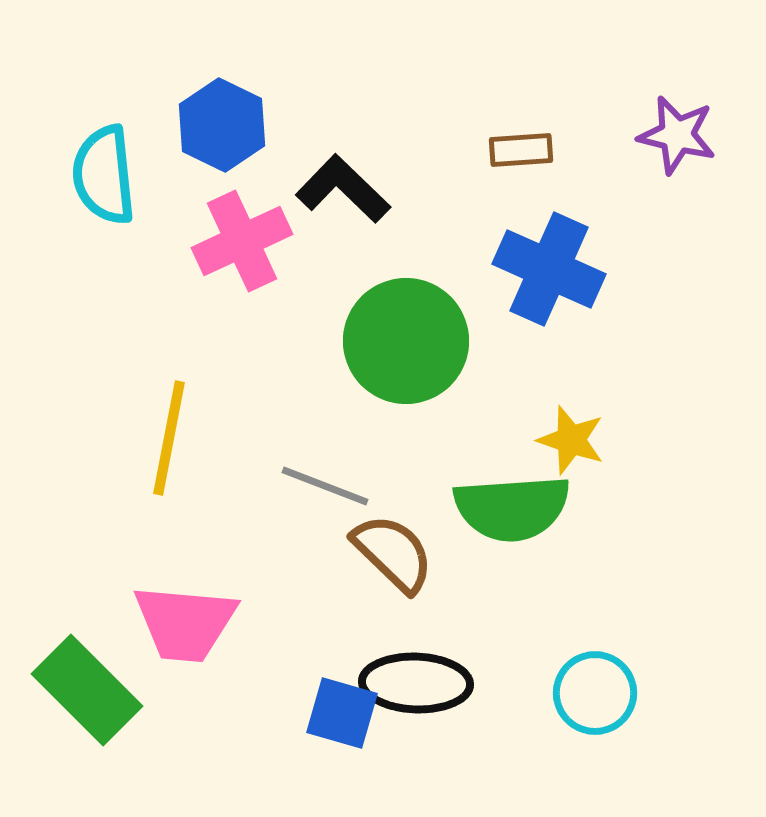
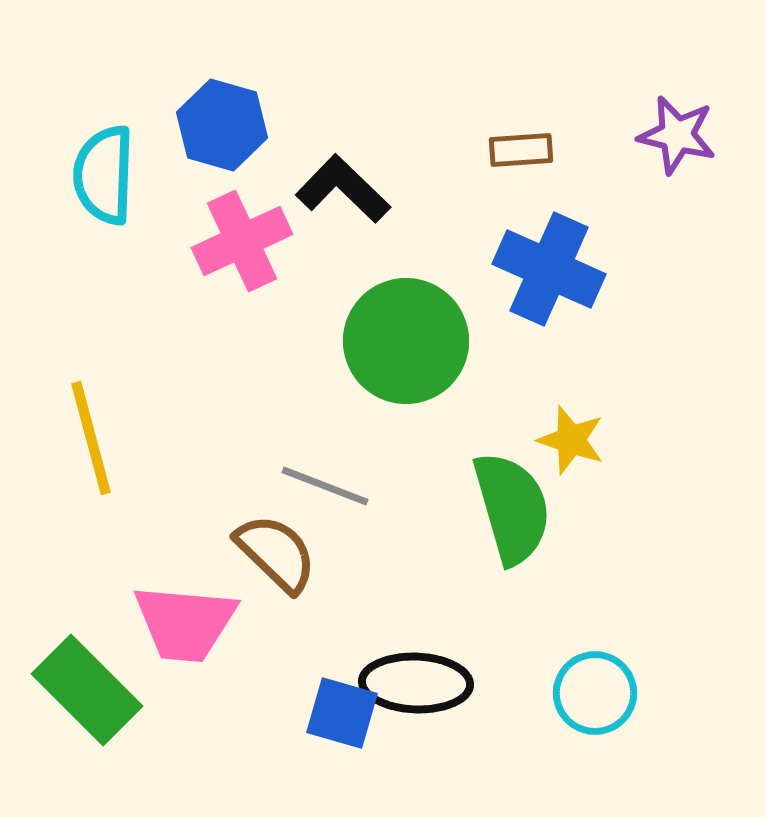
blue hexagon: rotated 10 degrees counterclockwise
cyan semicircle: rotated 8 degrees clockwise
yellow line: moved 78 px left; rotated 26 degrees counterclockwise
green semicircle: rotated 102 degrees counterclockwise
brown semicircle: moved 117 px left
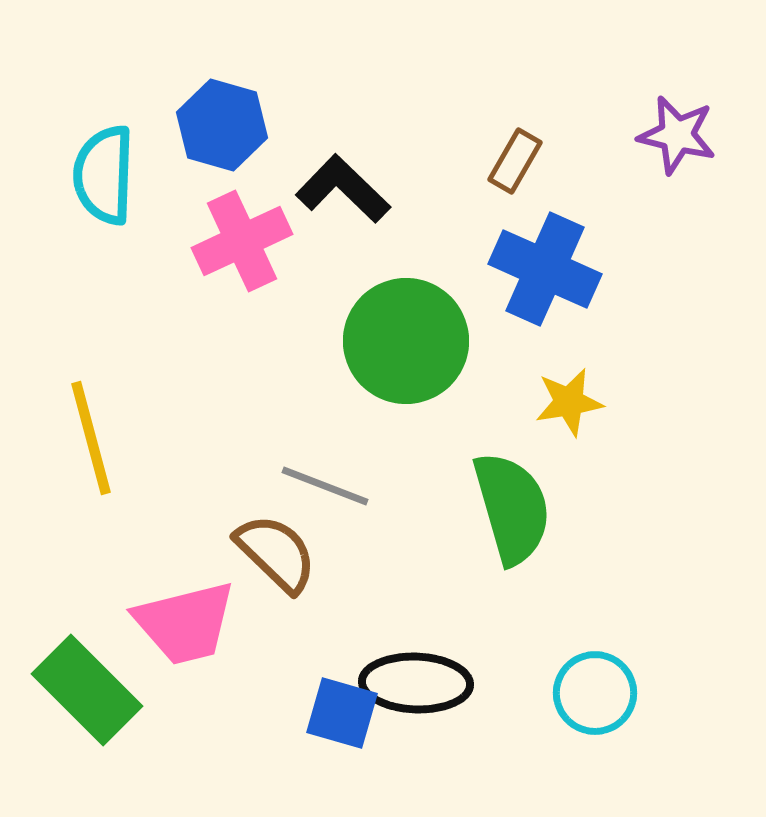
brown rectangle: moved 6 px left, 11 px down; rotated 56 degrees counterclockwise
blue cross: moved 4 px left
yellow star: moved 2 px left, 38 px up; rotated 28 degrees counterclockwise
pink trapezoid: rotated 19 degrees counterclockwise
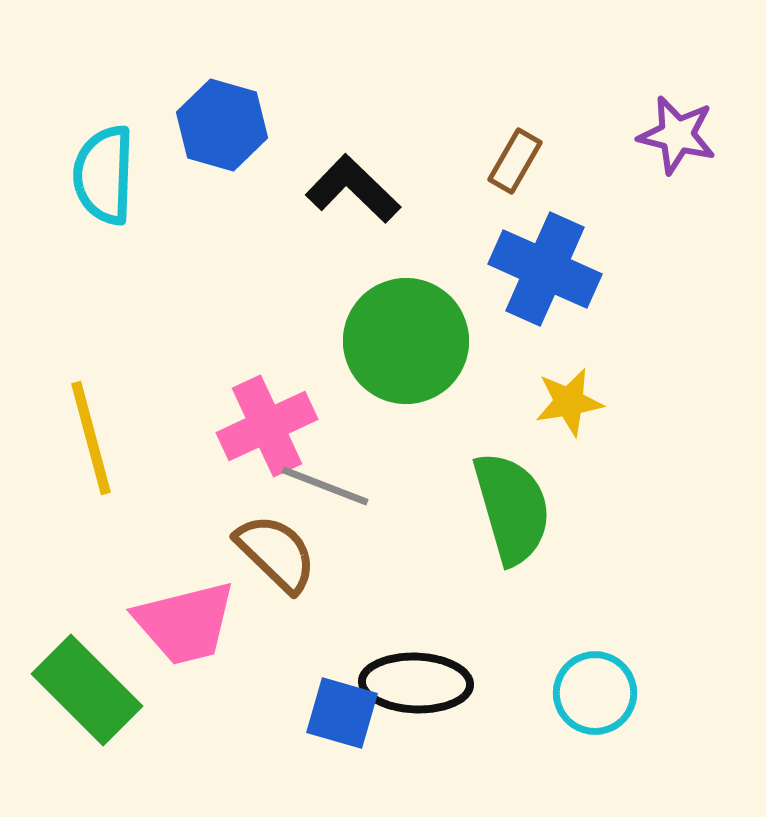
black L-shape: moved 10 px right
pink cross: moved 25 px right, 185 px down
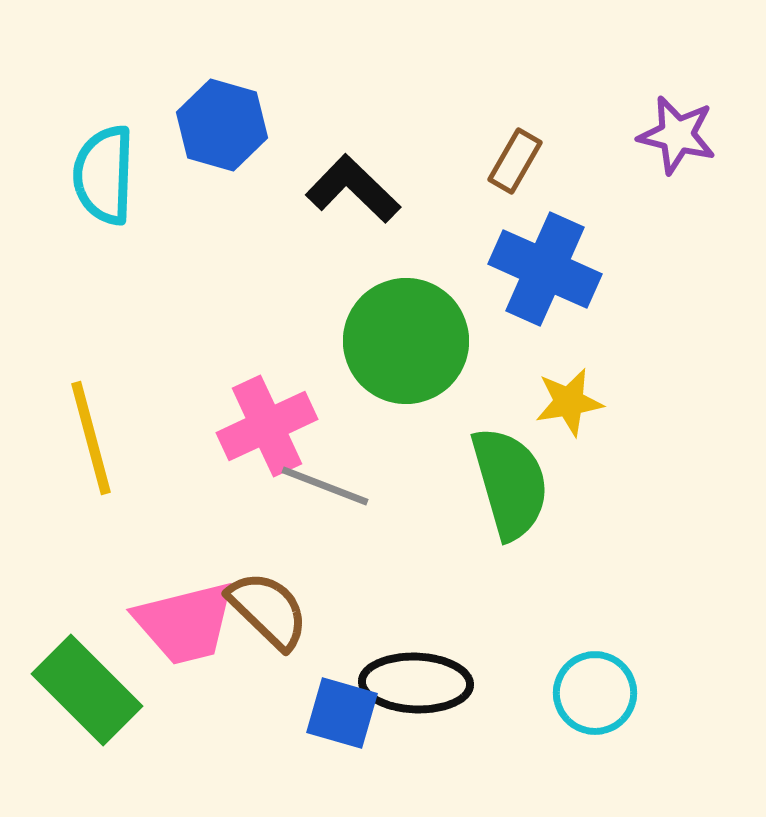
green semicircle: moved 2 px left, 25 px up
brown semicircle: moved 8 px left, 57 px down
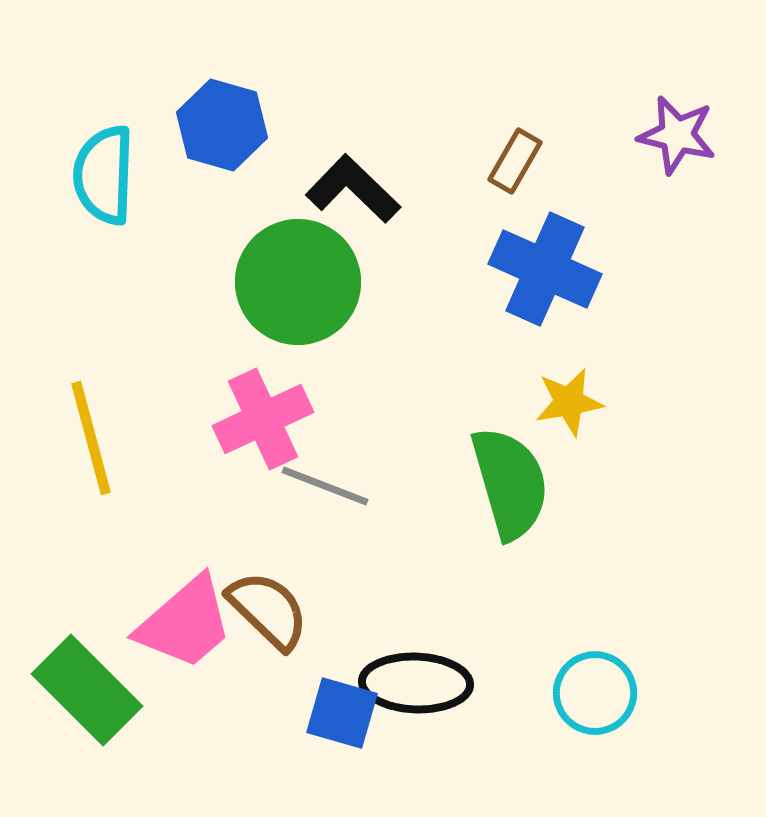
green circle: moved 108 px left, 59 px up
pink cross: moved 4 px left, 7 px up
pink trapezoid: rotated 27 degrees counterclockwise
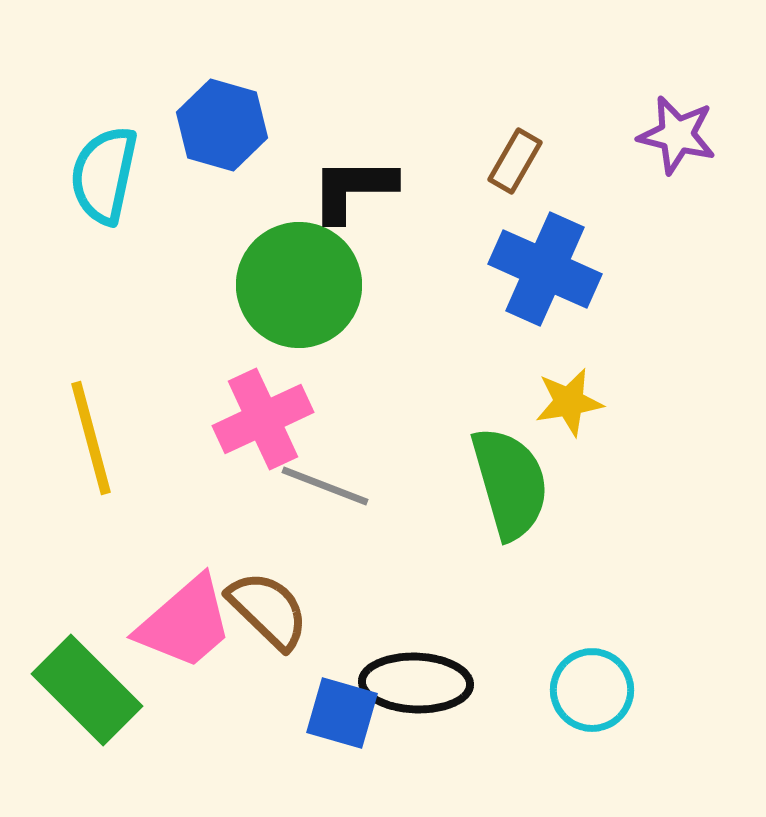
cyan semicircle: rotated 10 degrees clockwise
black L-shape: rotated 44 degrees counterclockwise
green circle: moved 1 px right, 3 px down
cyan circle: moved 3 px left, 3 px up
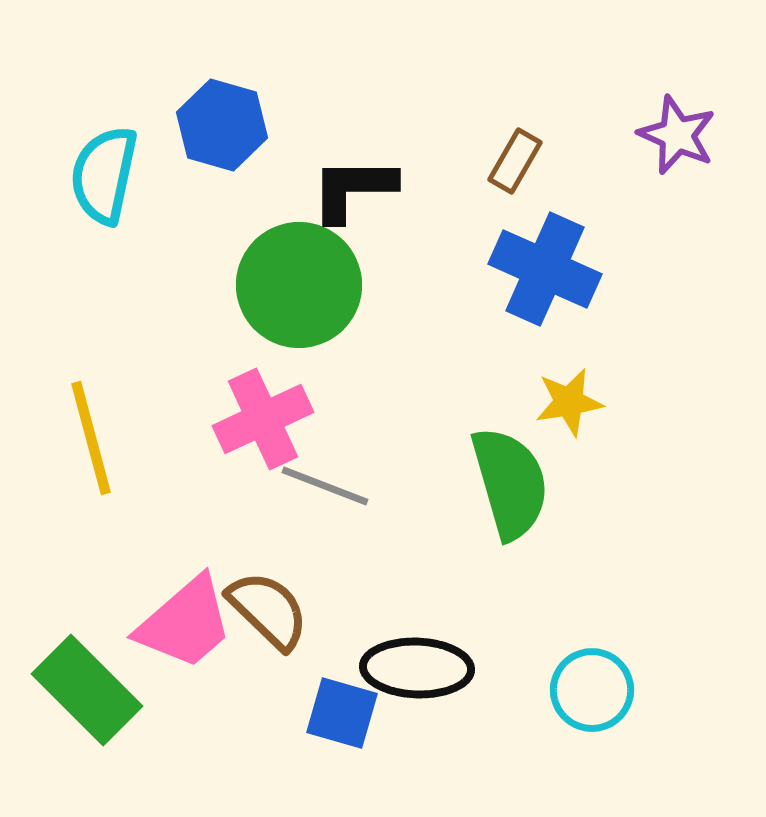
purple star: rotated 10 degrees clockwise
black ellipse: moved 1 px right, 15 px up
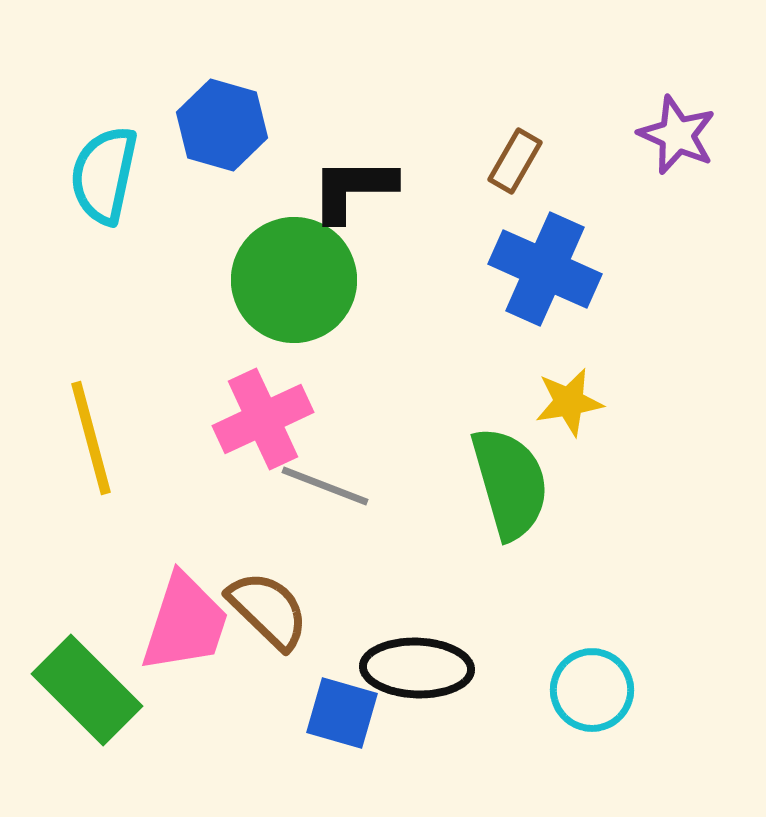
green circle: moved 5 px left, 5 px up
pink trapezoid: rotated 31 degrees counterclockwise
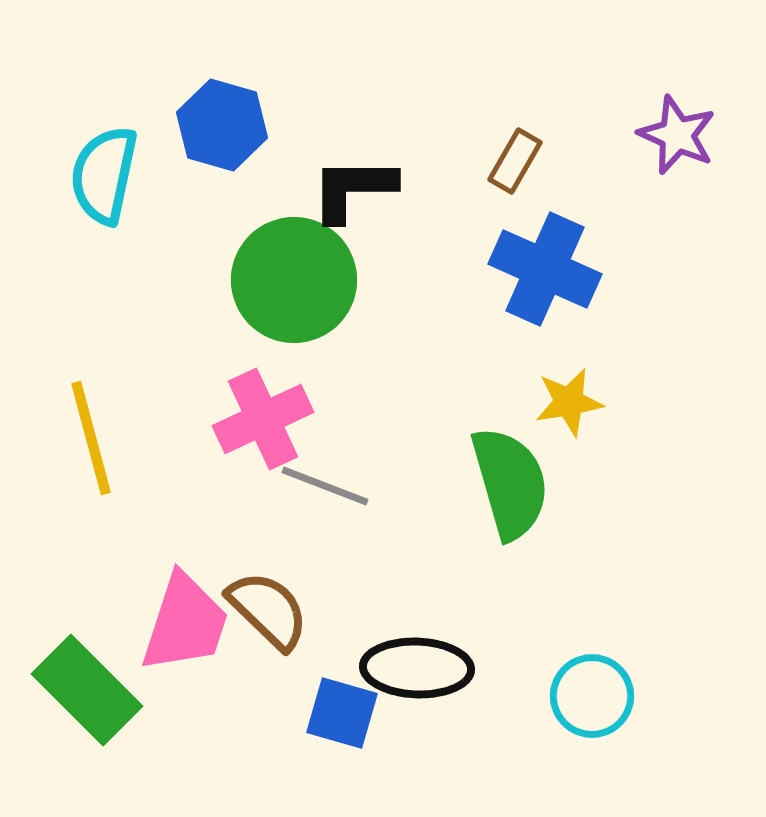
cyan circle: moved 6 px down
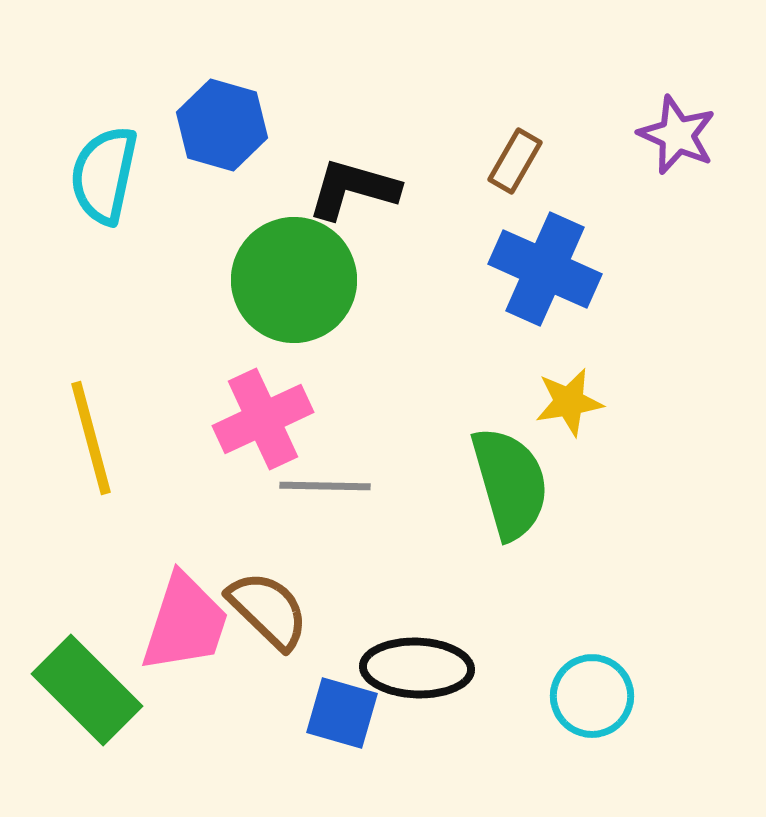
black L-shape: rotated 16 degrees clockwise
gray line: rotated 20 degrees counterclockwise
